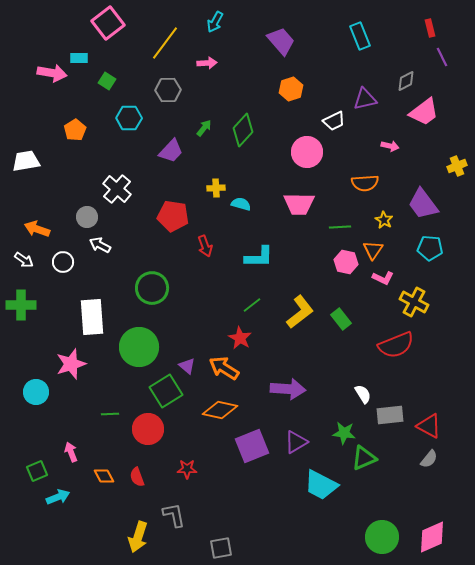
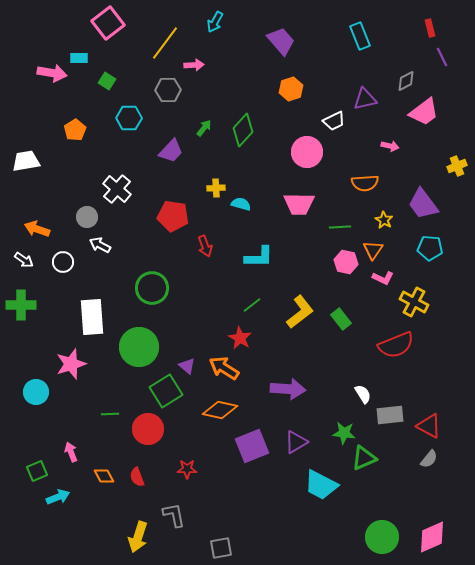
pink arrow at (207, 63): moved 13 px left, 2 px down
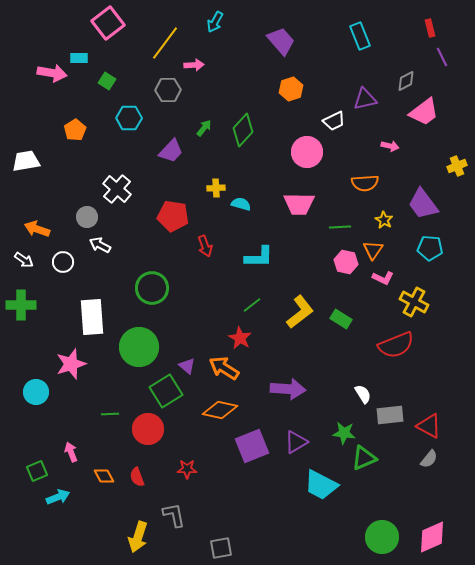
green rectangle at (341, 319): rotated 20 degrees counterclockwise
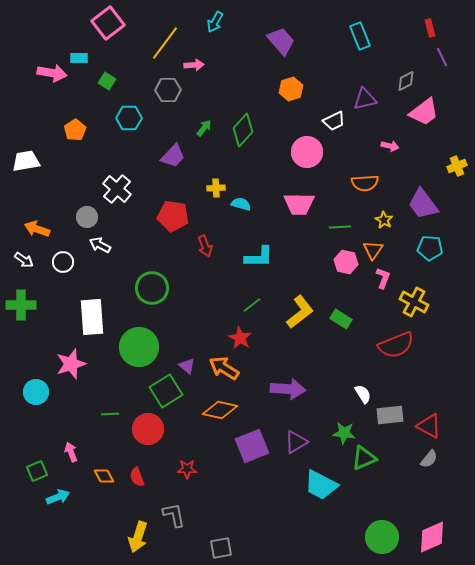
purple trapezoid at (171, 151): moved 2 px right, 5 px down
pink L-shape at (383, 278): rotated 95 degrees counterclockwise
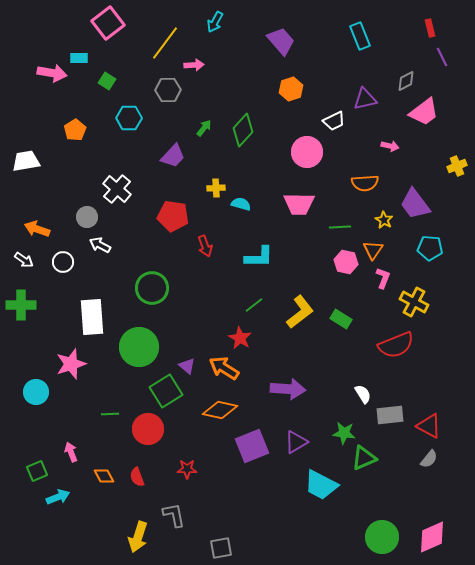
purple trapezoid at (423, 204): moved 8 px left
green line at (252, 305): moved 2 px right
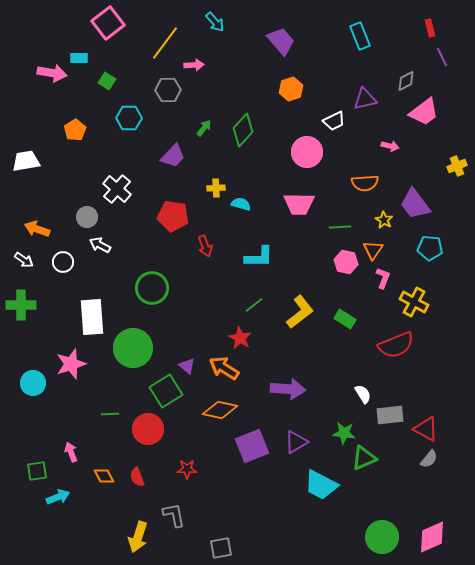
cyan arrow at (215, 22): rotated 70 degrees counterclockwise
green rectangle at (341, 319): moved 4 px right
green circle at (139, 347): moved 6 px left, 1 px down
cyan circle at (36, 392): moved 3 px left, 9 px up
red triangle at (429, 426): moved 3 px left, 3 px down
green square at (37, 471): rotated 15 degrees clockwise
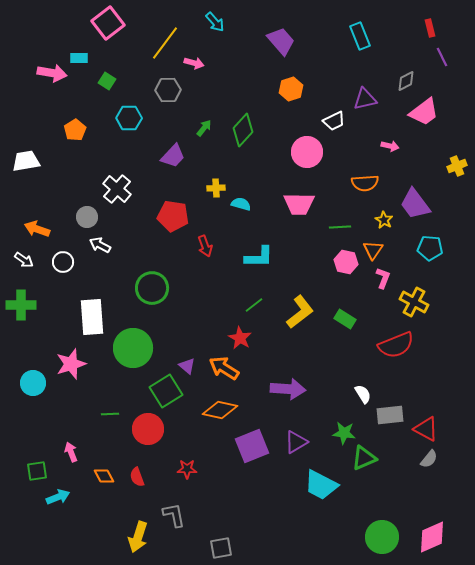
pink arrow at (194, 65): moved 2 px up; rotated 18 degrees clockwise
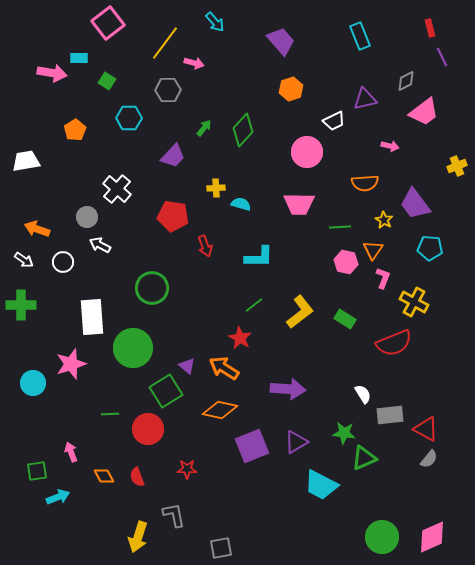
red semicircle at (396, 345): moved 2 px left, 2 px up
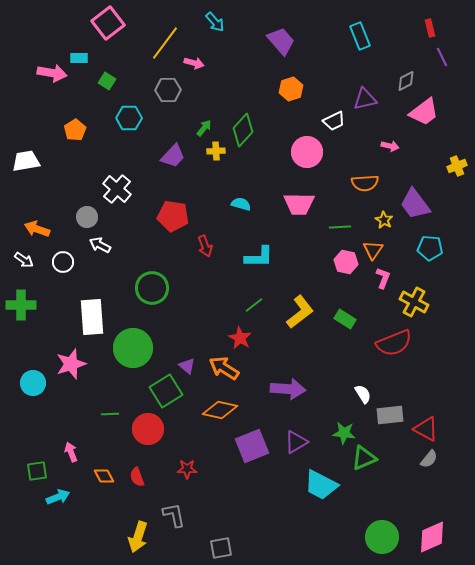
yellow cross at (216, 188): moved 37 px up
